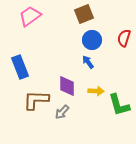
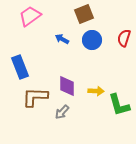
blue arrow: moved 26 px left, 23 px up; rotated 24 degrees counterclockwise
brown L-shape: moved 1 px left, 3 px up
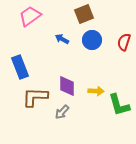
red semicircle: moved 4 px down
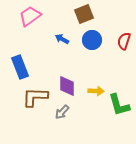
red semicircle: moved 1 px up
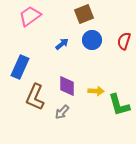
blue arrow: moved 5 px down; rotated 112 degrees clockwise
blue rectangle: rotated 45 degrees clockwise
brown L-shape: rotated 68 degrees counterclockwise
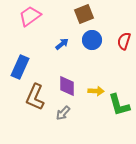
gray arrow: moved 1 px right, 1 px down
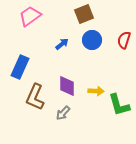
red semicircle: moved 1 px up
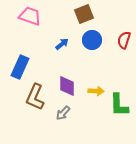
pink trapezoid: rotated 55 degrees clockwise
green L-shape: rotated 15 degrees clockwise
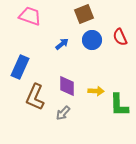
red semicircle: moved 4 px left, 3 px up; rotated 42 degrees counterclockwise
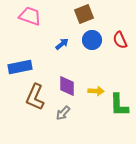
red semicircle: moved 3 px down
blue rectangle: rotated 55 degrees clockwise
